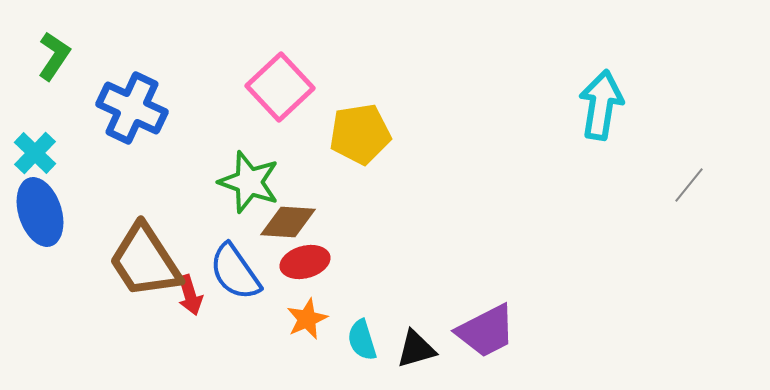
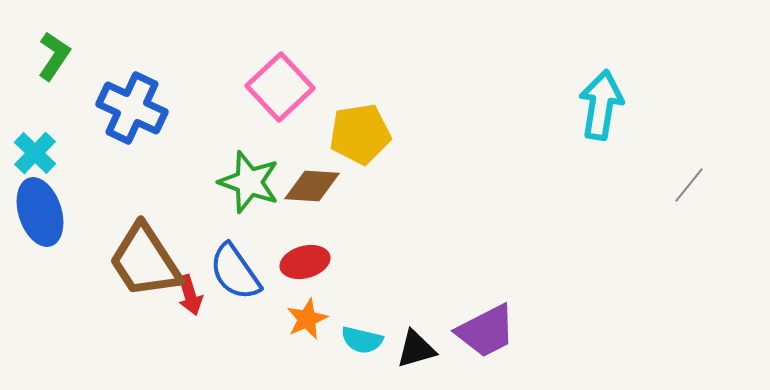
brown diamond: moved 24 px right, 36 px up
cyan semicircle: rotated 60 degrees counterclockwise
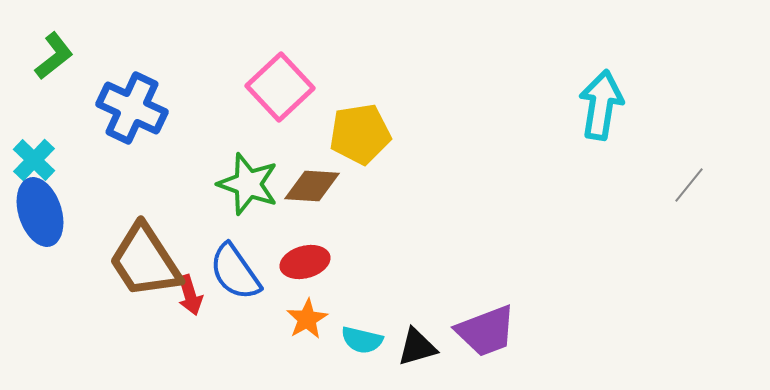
green L-shape: rotated 18 degrees clockwise
cyan cross: moved 1 px left, 7 px down
green star: moved 1 px left, 2 px down
orange star: rotated 6 degrees counterclockwise
purple trapezoid: rotated 6 degrees clockwise
black triangle: moved 1 px right, 2 px up
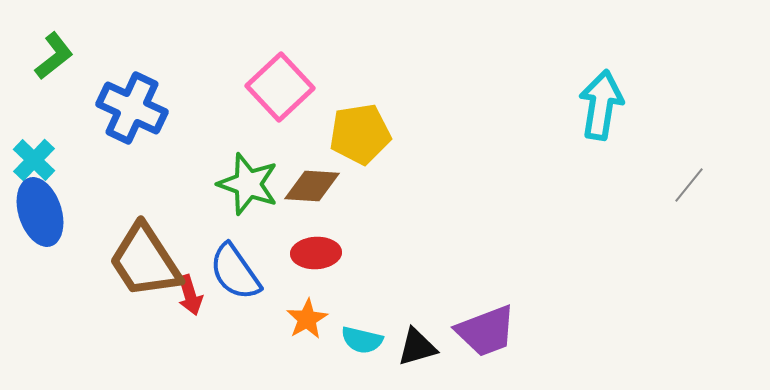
red ellipse: moved 11 px right, 9 px up; rotated 12 degrees clockwise
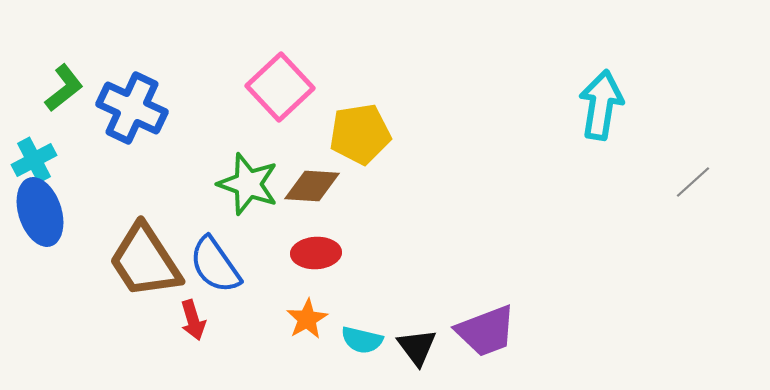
green L-shape: moved 10 px right, 32 px down
cyan cross: rotated 18 degrees clockwise
gray line: moved 4 px right, 3 px up; rotated 9 degrees clockwise
blue semicircle: moved 20 px left, 7 px up
red arrow: moved 3 px right, 25 px down
black triangle: rotated 51 degrees counterclockwise
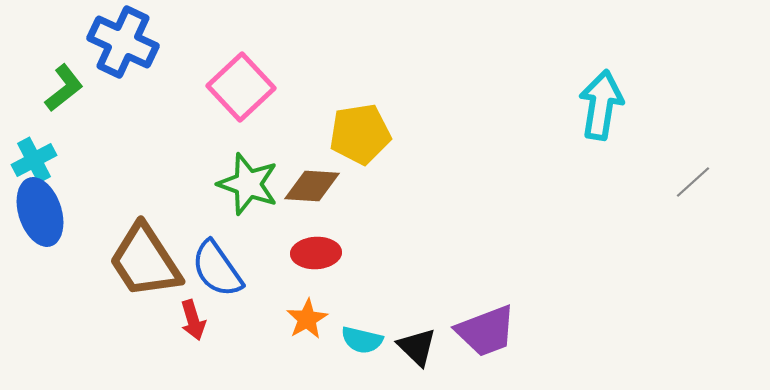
pink square: moved 39 px left
blue cross: moved 9 px left, 66 px up
blue semicircle: moved 2 px right, 4 px down
black triangle: rotated 9 degrees counterclockwise
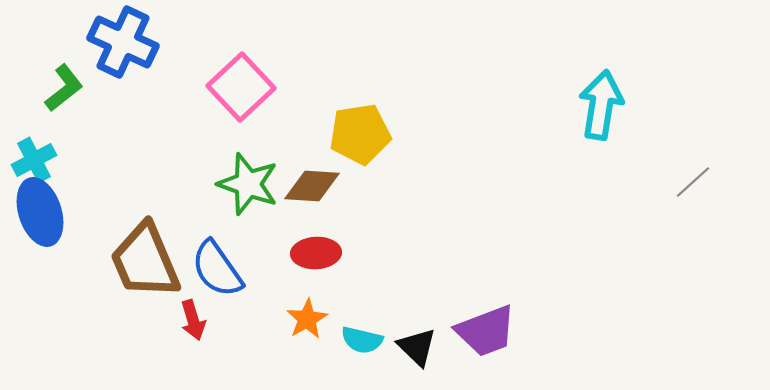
brown trapezoid: rotated 10 degrees clockwise
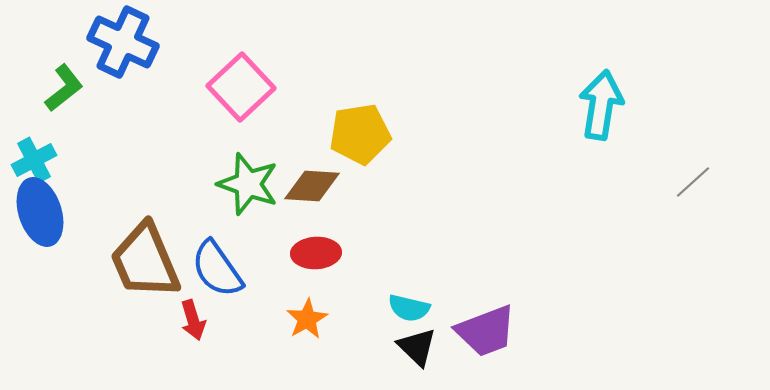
cyan semicircle: moved 47 px right, 32 px up
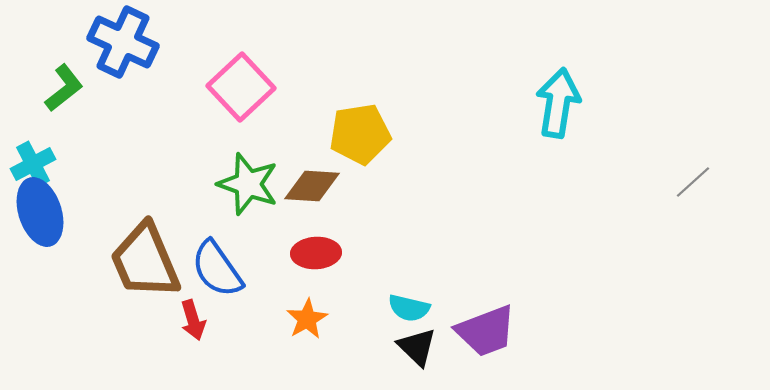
cyan arrow: moved 43 px left, 2 px up
cyan cross: moved 1 px left, 4 px down
